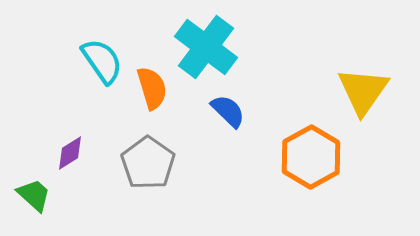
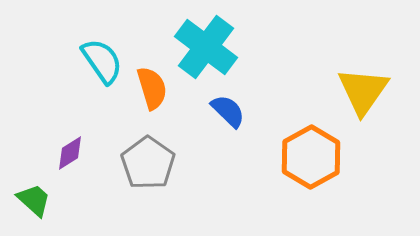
green trapezoid: moved 5 px down
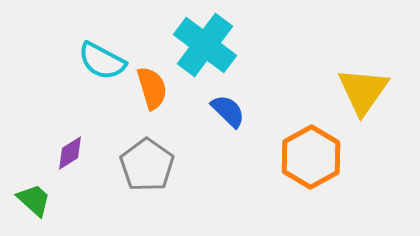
cyan cross: moved 1 px left, 2 px up
cyan semicircle: rotated 153 degrees clockwise
gray pentagon: moved 1 px left, 2 px down
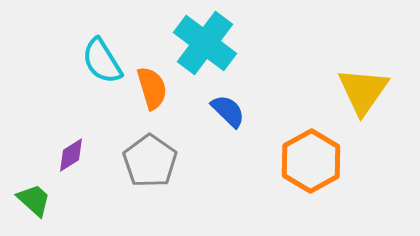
cyan cross: moved 2 px up
cyan semicircle: rotated 30 degrees clockwise
purple diamond: moved 1 px right, 2 px down
orange hexagon: moved 4 px down
gray pentagon: moved 3 px right, 4 px up
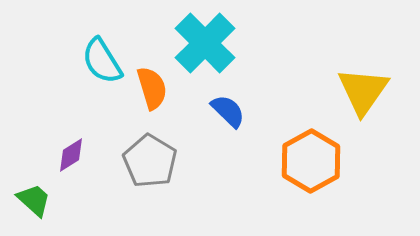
cyan cross: rotated 8 degrees clockwise
gray pentagon: rotated 4 degrees counterclockwise
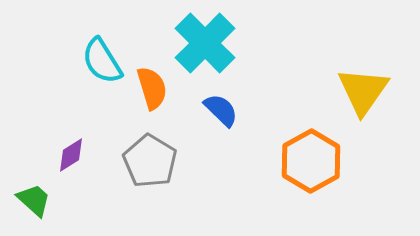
blue semicircle: moved 7 px left, 1 px up
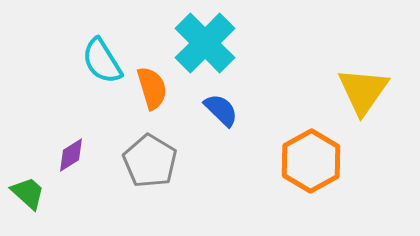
green trapezoid: moved 6 px left, 7 px up
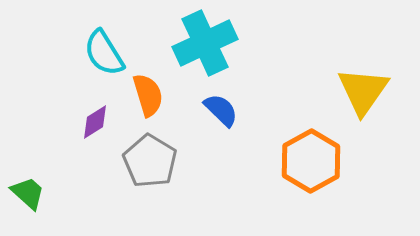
cyan cross: rotated 20 degrees clockwise
cyan semicircle: moved 2 px right, 8 px up
orange semicircle: moved 4 px left, 7 px down
purple diamond: moved 24 px right, 33 px up
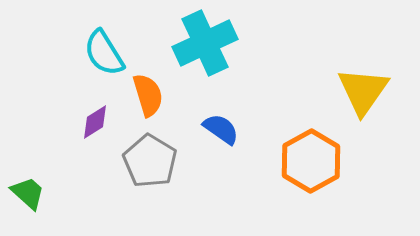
blue semicircle: moved 19 px down; rotated 9 degrees counterclockwise
